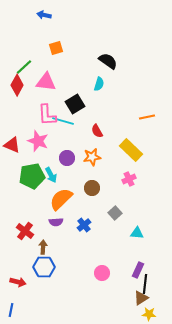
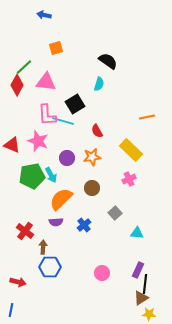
blue hexagon: moved 6 px right
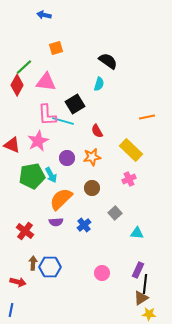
pink star: rotated 25 degrees clockwise
brown arrow: moved 10 px left, 16 px down
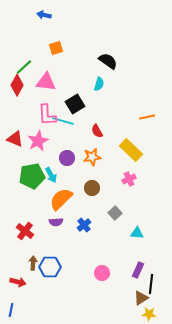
red triangle: moved 3 px right, 6 px up
black line: moved 6 px right
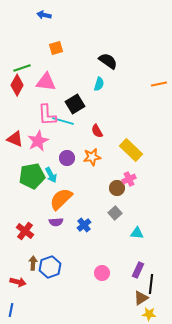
green line: moved 2 px left, 1 px down; rotated 24 degrees clockwise
orange line: moved 12 px right, 33 px up
brown circle: moved 25 px right
blue hexagon: rotated 20 degrees counterclockwise
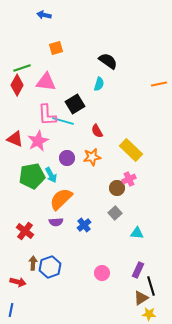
black line: moved 2 px down; rotated 24 degrees counterclockwise
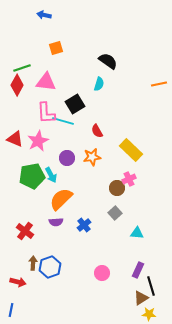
pink L-shape: moved 1 px left, 2 px up
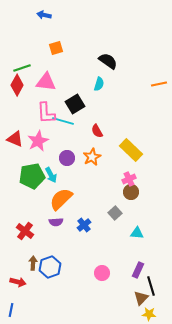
orange star: rotated 18 degrees counterclockwise
brown circle: moved 14 px right, 4 px down
brown triangle: rotated 14 degrees counterclockwise
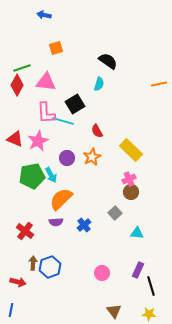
brown triangle: moved 27 px left, 13 px down; rotated 21 degrees counterclockwise
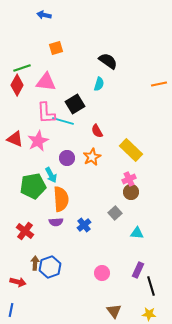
green pentagon: moved 1 px right, 10 px down
orange semicircle: rotated 130 degrees clockwise
brown arrow: moved 2 px right
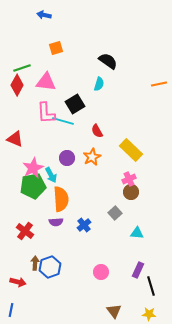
pink star: moved 5 px left, 27 px down
pink circle: moved 1 px left, 1 px up
